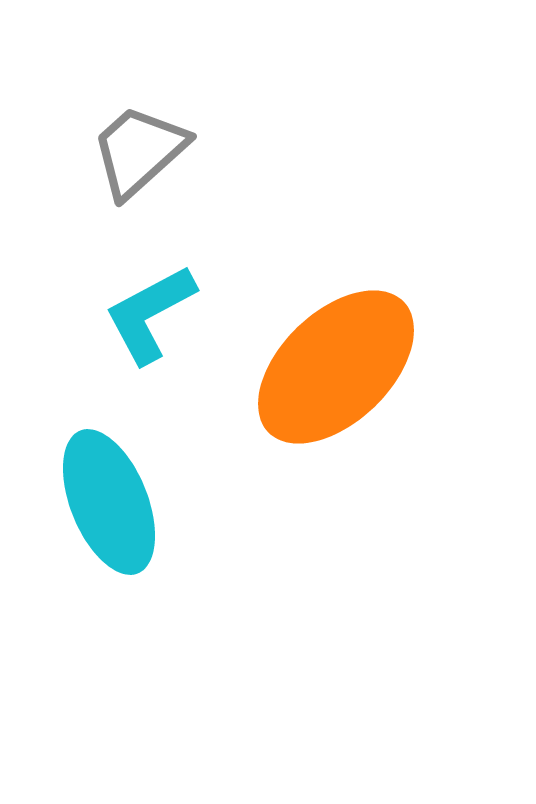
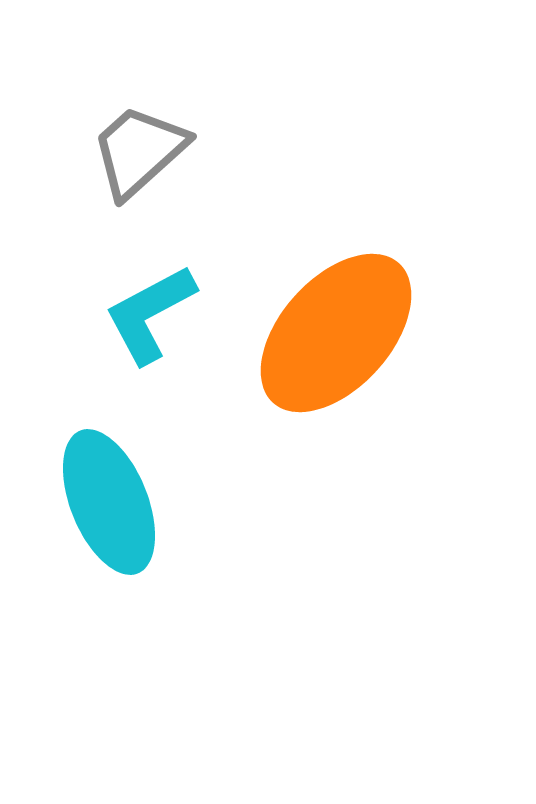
orange ellipse: moved 34 px up; rotated 4 degrees counterclockwise
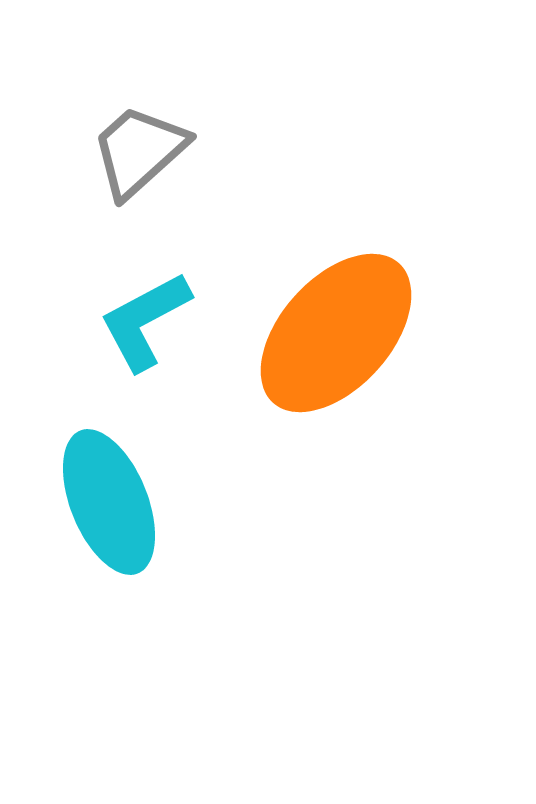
cyan L-shape: moved 5 px left, 7 px down
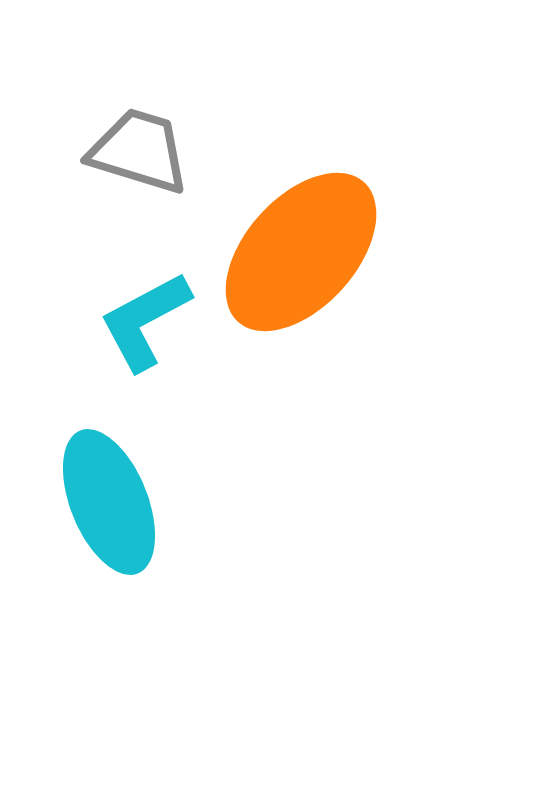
gray trapezoid: rotated 59 degrees clockwise
orange ellipse: moved 35 px left, 81 px up
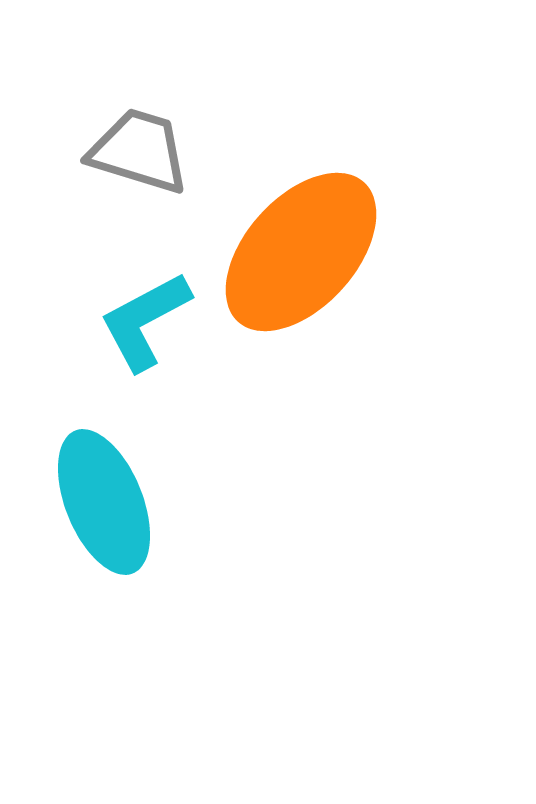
cyan ellipse: moved 5 px left
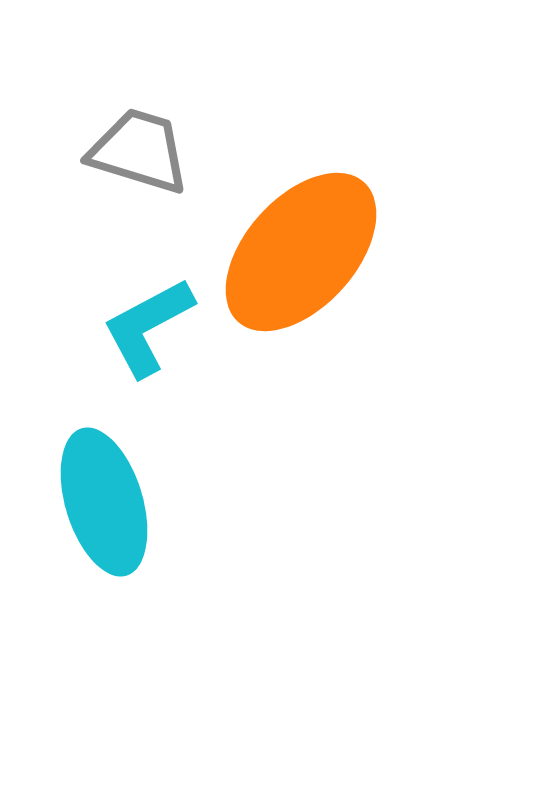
cyan L-shape: moved 3 px right, 6 px down
cyan ellipse: rotated 5 degrees clockwise
